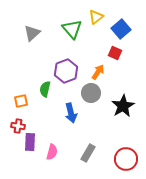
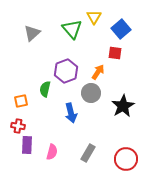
yellow triangle: moved 2 px left; rotated 21 degrees counterclockwise
red square: rotated 16 degrees counterclockwise
purple rectangle: moved 3 px left, 3 px down
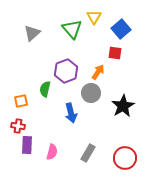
red circle: moved 1 px left, 1 px up
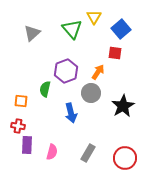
orange square: rotated 16 degrees clockwise
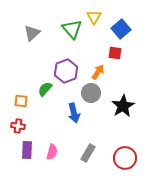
green semicircle: rotated 28 degrees clockwise
blue arrow: moved 3 px right
purple rectangle: moved 5 px down
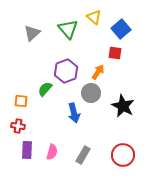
yellow triangle: rotated 21 degrees counterclockwise
green triangle: moved 4 px left
black star: rotated 15 degrees counterclockwise
gray rectangle: moved 5 px left, 2 px down
red circle: moved 2 px left, 3 px up
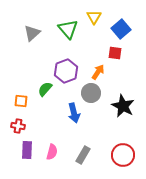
yellow triangle: rotated 21 degrees clockwise
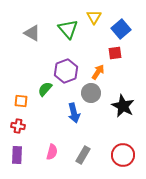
gray triangle: rotated 48 degrees counterclockwise
red square: rotated 16 degrees counterclockwise
purple rectangle: moved 10 px left, 5 px down
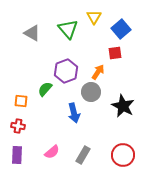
gray circle: moved 1 px up
pink semicircle: rotated 35 degrees clockwise
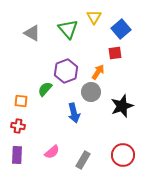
black star: moved 1 px left; rotated 25 degrees clockwise
gray rectangle: moved 5 px down
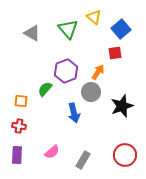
yellow triangle: rotated 21 degrees counterclockwise
red cross: moved 1 px right
red circle: moved 2 px right
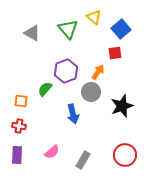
blue arrow: moved 1 px left, 1 px down
